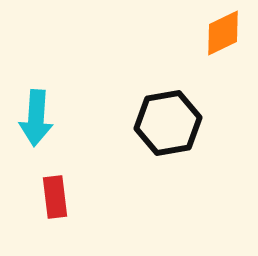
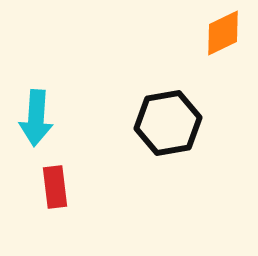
red rectangle: moved 10 px up
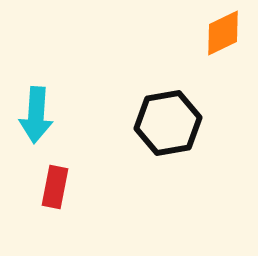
cyan arrow: moved 3 px up
red rectangle: rotated 18 degrees clockwise
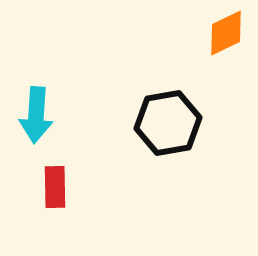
orange diamond: moved 3 px right
red rectangle: rotated 12 degrees counterclockwise
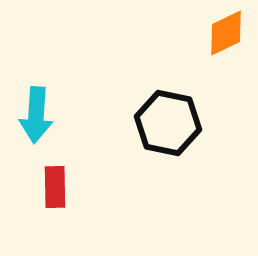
black hexagon: rotated 22 degrees clockwise
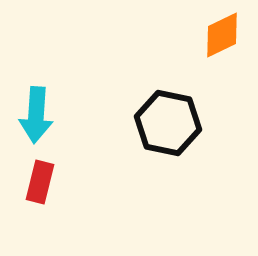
orange diamond: moved 4 px left, 2 px down
red rectangle: moved 15 px left, 5 px up; rotated 15 degrees clockwise
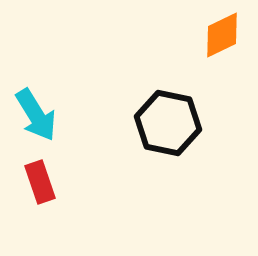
cyan arrow: rotated 36 degrees counterclockwise
red rectangle: rotated 33 degrees counterclockwise
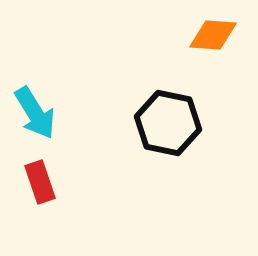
orange diamond: moved 9 px left; rotated 30 degrees clockwise
cyan arrow: moved 1 px left, 2 px up
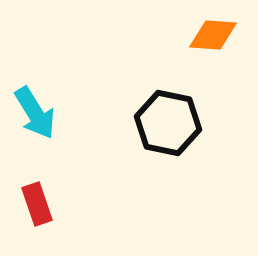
red rectangle: moved 3 px left, 22 px down
